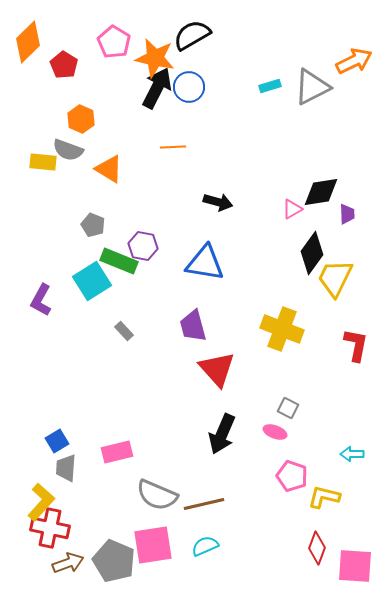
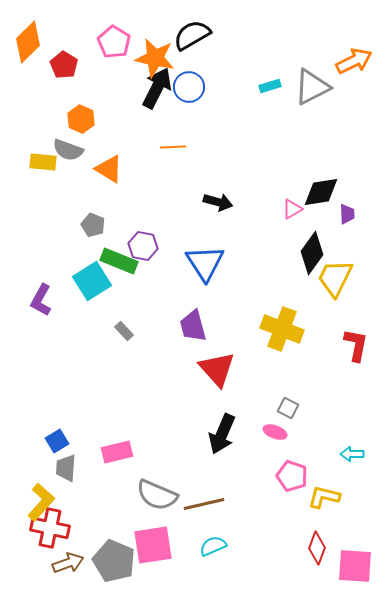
blue triangle at (205, 263): rotated 48 degrees clockwise
cyan semicircle at (205, 546): moved 8 px right
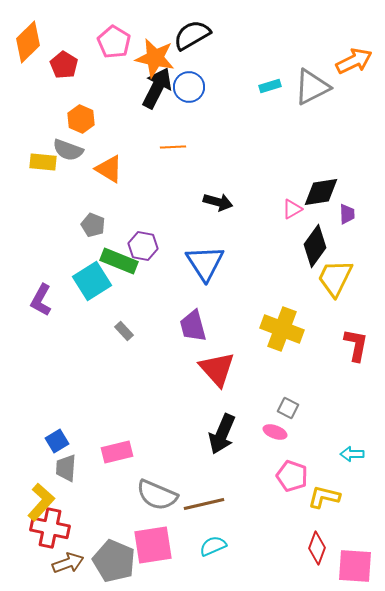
black diamond at (312, 253): moved 3 px right, 7 px up
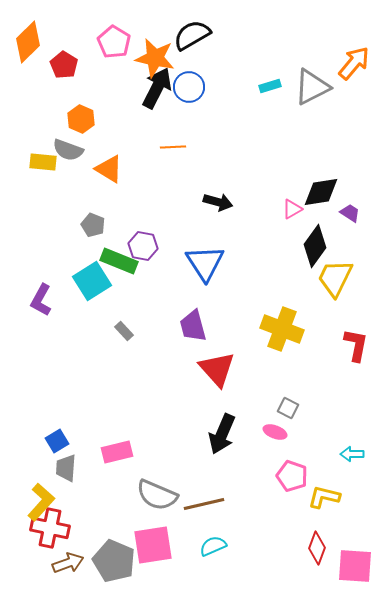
orange arrow at (354, 61): moved 2 px down; rotated 24 degrees counterclockwise
purple trapezoid at (347, 214): moved 3 px right, 1 px up; rotated 55 degrees counterclockwise
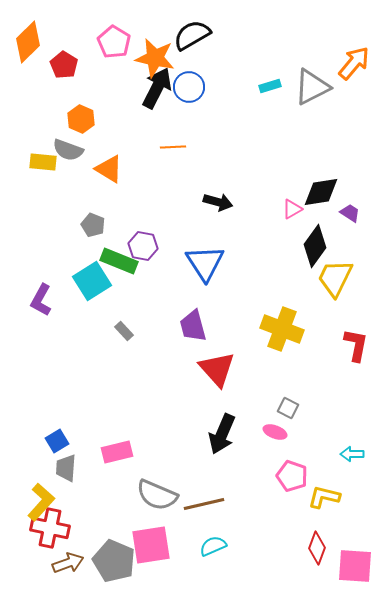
pink square at (153, 545): moved 2 px left
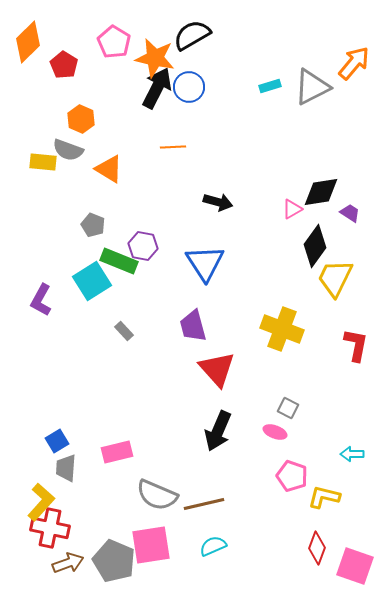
black arrow at (222, 434): moved 4 px left, 3 px up
pink square at (355, 566): rotated 15 degrees clockwise
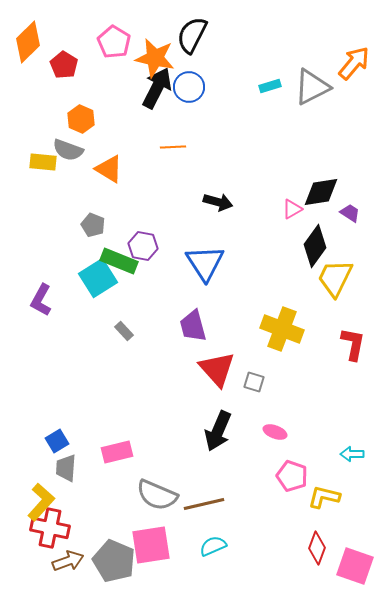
black semicircle at (192, 35): rotated 33 degrees counterclockwise
cyan square at (92, 281): moved 6 px right, 3 px up
red L-shape at (356, 345): moved 3 px left, 1 px up
gray square at (288, 408): moved 34 px left, 26 px up; rotated 10 degrees counterclockwise
brown arrow at (68, 563): moved 2 px up
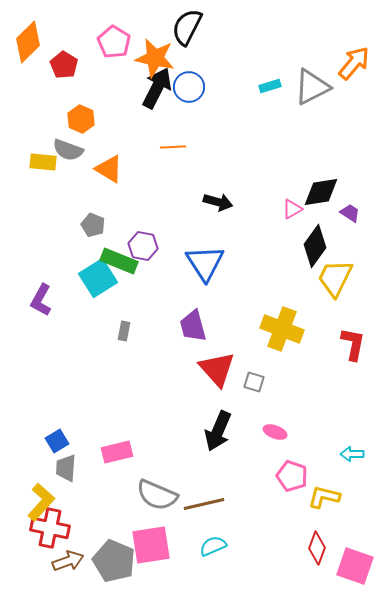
black semicircle at (192, 35): moved 5 px left, 8 px up
gray rectangle at (124, 331): rotated 54 degrees clockwise
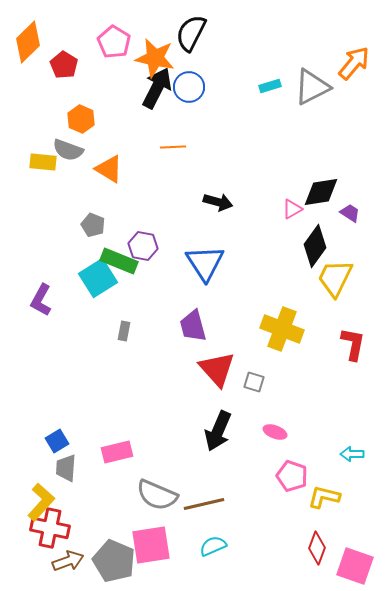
black semicircle at (187, 27): moved 4 px right, 6 px down
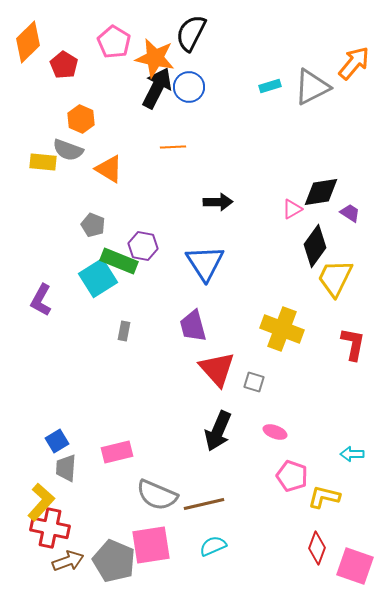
black arrow at (218, 202): rotated 16 degrees counterclockwise
